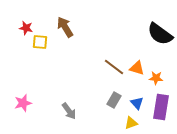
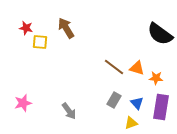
brown arrow: moved 1 px right, 1 px down
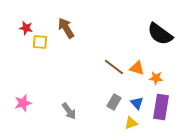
gray rectangle: moved 2 px down
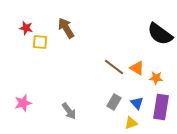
orange triangle: rotated 14 degrees clockwise
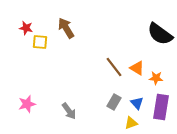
brown line: rotated 15 degrees clockwise
pink star: moved 4 px right, 1 px down
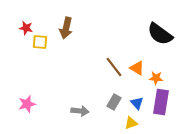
brown arrow: rotated 135 degrees counterclockwise
purple rectangle: moved 5 px up
gray arrow: moved 11 px right; rotated 48 degrees counterclockwise
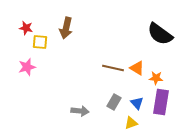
brown line: moved 1 px left, 1 px down; rotated 40 degrees counterclockwise
pink star: moved 37 px up
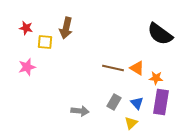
yellow square: moved 5 px right
yellow triangle: rotated 24 degrees counterclockwise
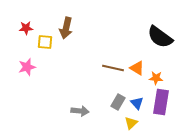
red star: rotated 16 degrees counterclockwise
black semicircle: moved 3 px down
gray rectangle: moved 4 px right
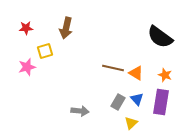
yellow square: moved 9 px down; rotated 21 degrees counterclockwise
orange triangle: moved 1 px left, 5 px down
orange star: moved 9 px right, 3 px up; rotated 16 degrees clockwise
blue triangle: moved 4 px up
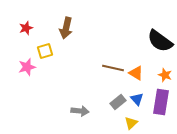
red star: rotated 16 degrees counterclockwise
black semicircle: moved 4 px down
gray rectangle: rotated 21 degrees clockwise
